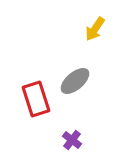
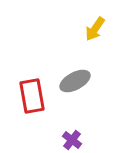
gray ellipse: rotated 12 degrees clockwise
red rectangle: moved 4 px left, 3 px up; rotated 8 degrees clockwise
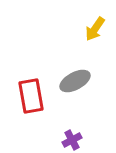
red rectangle: moved 1 px left
purple cross: rotated 24 degrees clockwise
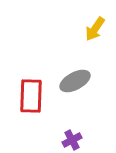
red rectangle: rotated 12 degrees clockwise
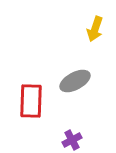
yellow arrow: rotated 15 degrees counterclockwise
red rectangle: moved 5 px down
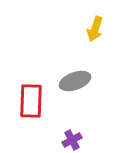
gray ellipse: rotated 8 degrees clockwise
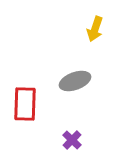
red rectangle: moved 6 px left, 3 px down
purple cross: rotated 18 degrees counterclockwise
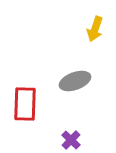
purple cross: moved 1 px left
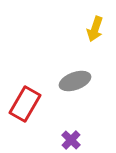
red rectangle: rotated 28 degrees clockwise
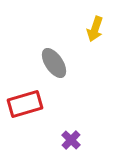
gray ellipse: moved 21 px left, 18 px up; rotated 76 degrees clockwise
red rectangle: rotated 44 degrees clockwise
